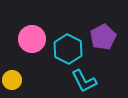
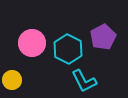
pink circle: moved 4 px down
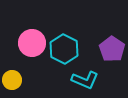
purple pentagon: moved 9 px right, 12 px down; rotated 10 degrees counterclockwise
cyan hexagon: moved 4 px left
cyan L-shape: moved 1 px right, 1 px up; rotated 40 degrees counterclockwise
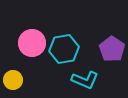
cyan hexagon: rotated 24 degrees clockwise
yellow circle: moved 1 px right
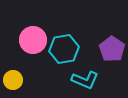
pink circle: moved 1 px right, 3 px up
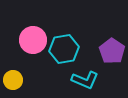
purple pentagon: moved 2 px down
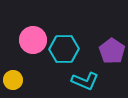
cyan hexagon: rotated 8 degrees clockwise
cyan L-shape: moved 1 px down
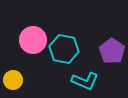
cyan hexagon: rotated 12 degrees clockwise
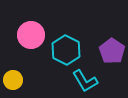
pink circle: moved 2 px left, 5 px up
cyan hexagon: moved 2 px right, 1 px down; rotated 16 degrees clockwise
cyan L-shape: rotated 36 degrees clockwise
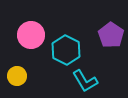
purple pentagon: moved 1 px left, 16 px up
yellow circle: moved 4 px right, 4 px up
